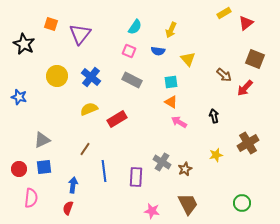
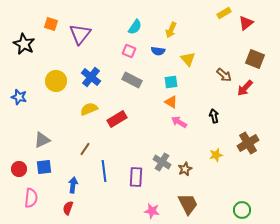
yellow circle: moved 1 px left, 5 px down
green circle: moved 7 px down
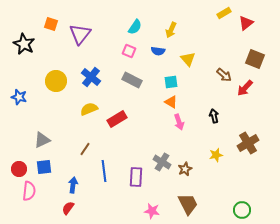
pink arrow: rotated 140 degrees counterclockwise
pink semicircle: moved 2 px left, 7 px up
red semicircle: rotated 16 degrees clockwise
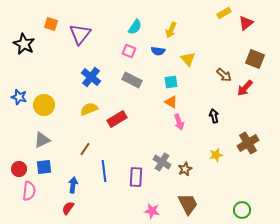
yellow circle: moved 12 px left, 24 px down
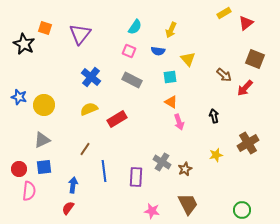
orange square: moved 6 px left, 4 px down
cyan square: moved 1 px left, 5 px up
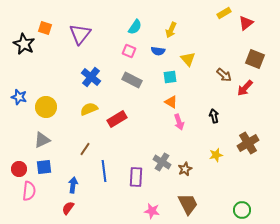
yellow circle: moved 2 px right, 2 px down
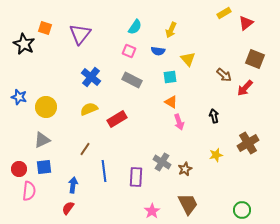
pink star: rotated 28 degrees clockwise
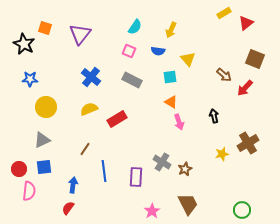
blue star: moved 11 px right, 18 px up; rotated 14 degrees counterclockwise
yellow star: moved 6 px right, 1 px up
